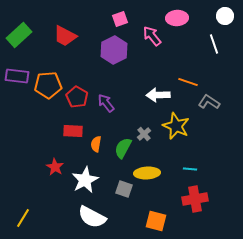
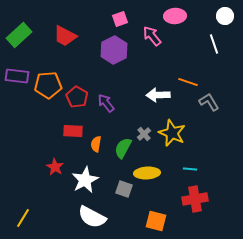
pink ellipse: moved 2 px left, 2 px up
gray L-shape: rotated 25 degrees clockwise
yellow star: moved 4 px left, 7 px down
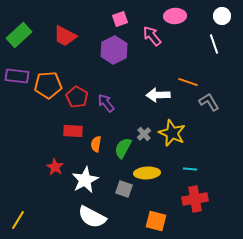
white circle: moved 3 px left
yellow line: moved 5 px left, 2 px down
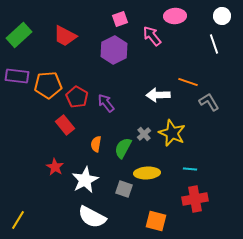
red rectangle: moved 8 px left, 6 px up; rotated 48 degrees clockwise
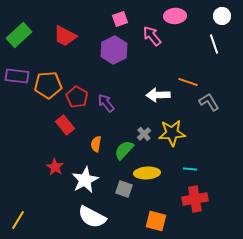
yellow star: rotated 28 degrees counterclockwise
green semicircle: moved 1 px right, 2 px down; rotated 15 degrees clockwise
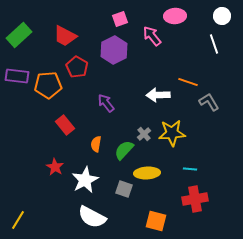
red pentagon: moved 30 px up
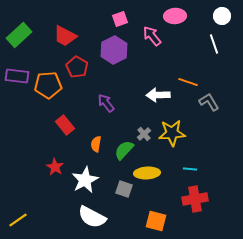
yellow line: rotated 24 degrees clockwise
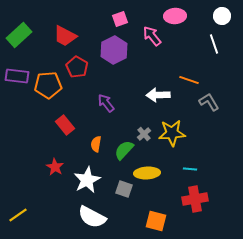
orange line: moved 1 px right, 2 px up
white star: moved 2 px right
yellow line: moved 5 px up
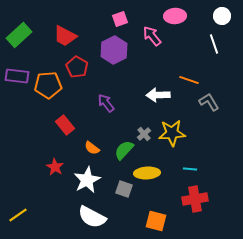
orange semicircle: moved 4 px left, 4 px down; rotated 63 degrees counterclockwise
